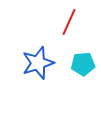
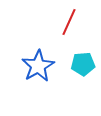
blue star: moved 3 px down; rotated 12 degrees counterclockwise
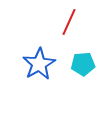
blue star: moved 1 px right, 2 px up
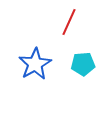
blue star: moved 4 px left
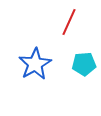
cyan pentagon: moved 1 px right
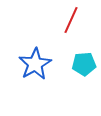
red line: moved 2 px right, 2 px up
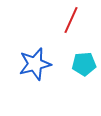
blue star: rotated 16 degrees clockwise
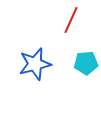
cyan pentagon: moved 2 px right, 1 px up
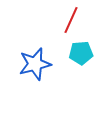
cyan pentagon: moved 5 px left, 10 px up
